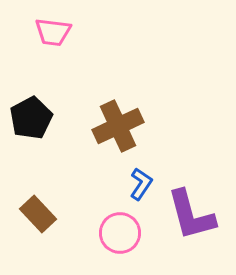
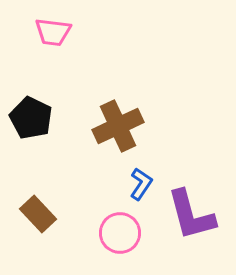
black pentagon: rotated 18 degrees counterclockwise
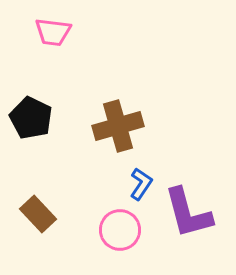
brown cross: rotated 9 degrees clockwise
purple L-shape: moved 3 px left, 2 px up
pink circle: moved 3 px up
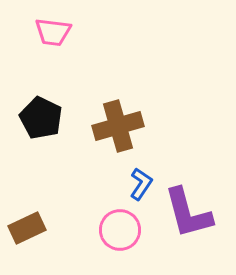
black pentagon: moved 10 px right
brown rectangle: moved 11 px left, 14 px down; rotated 72 degrees counterclockwise
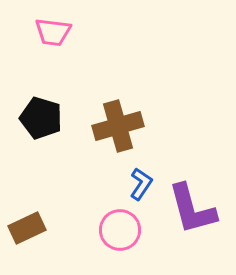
black pentagon: rotated 9 degrees counterclockwise
purple L-shape: moved 4 px right, 4 px up
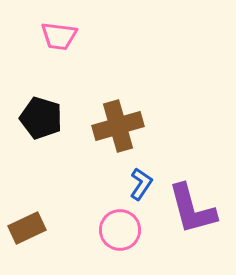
pink trapezoid: moved 6 px right, 4 px down
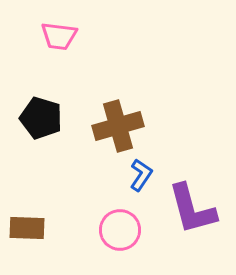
blue L-shape: moved 9 px up
brown rectangle: rotated 27 degrees clockwise
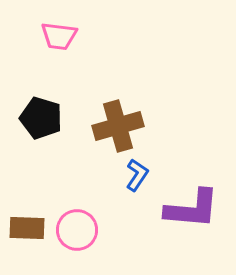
blue L-shape: moved 4 px left
purple L-shape: rotated 70 degrees counterclockwise
pink circle: moved 43 px left
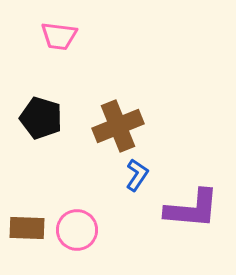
brown cross: rotated 6 degrees counterclockwise
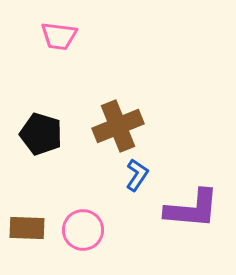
black pentagon: moved 16 px down
pink circle: moved 6 px right
